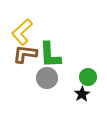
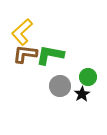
green L-shape: rotated 104 degrees clockwise
gray circle: moved 13 px right, 8 px down
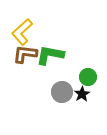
gray circle: moved 2 px right, 6 px down
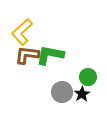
brown L-shape: moved 2 px right, 1 px down
